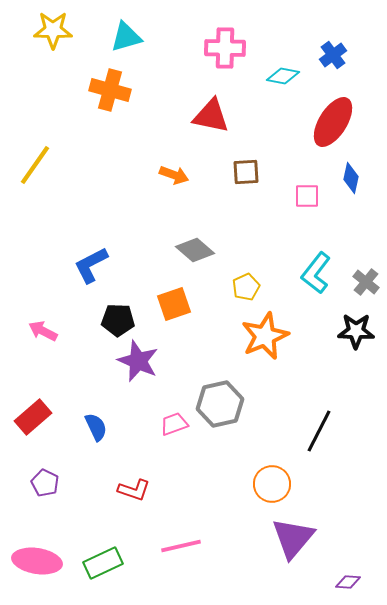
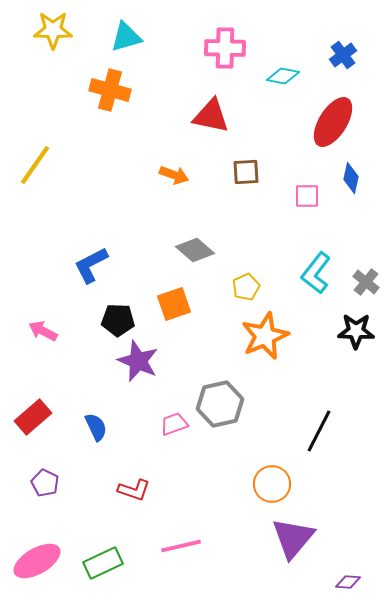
blue cross: moved 10 px right
pink ellipse: rotated 39 degrees counterclockwise
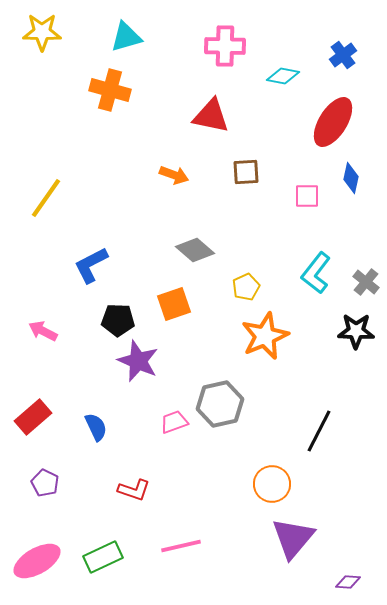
yellow star: moved 11 px left, 2 px down
pink cross: moved 2 px up
yellow line: moved 11 px right, 33 px down
pink trapezoid: moved 2 px up
green rectangle: moved 6 px up
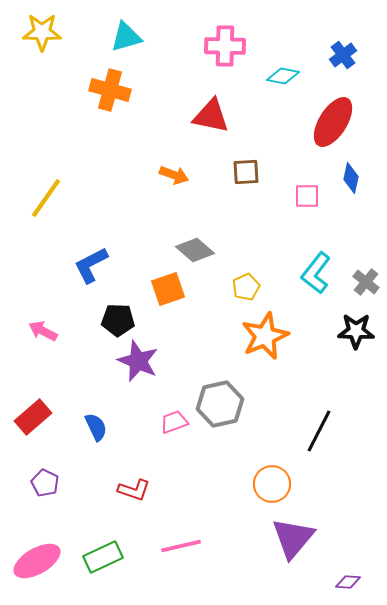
orange square: moved 6 px left, 15 px up
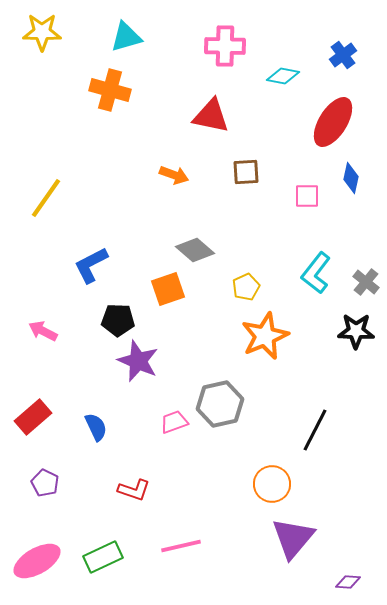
black line: moved 4 px left, 1 px up
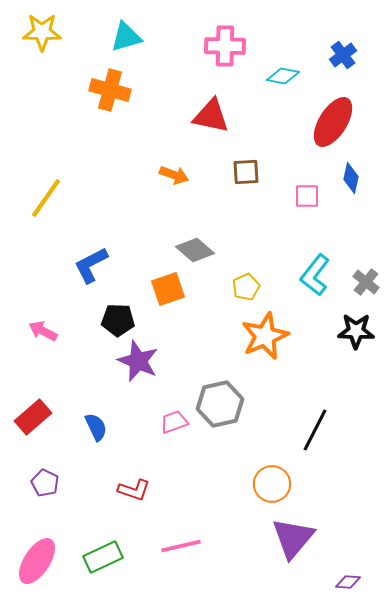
cyan L-shape: moved 1 px left, 2 px down
pink ellipse: rotated 27 degrees counterclockwise
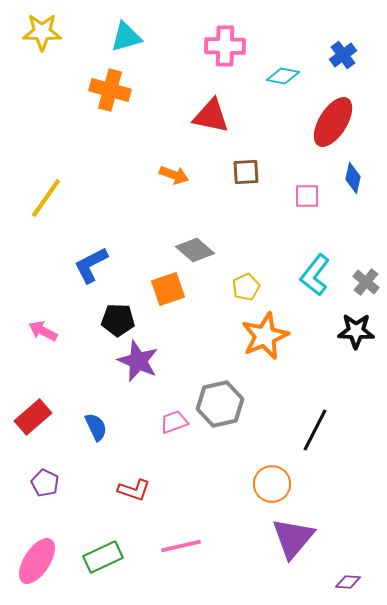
blue diamond: moved 2 px right
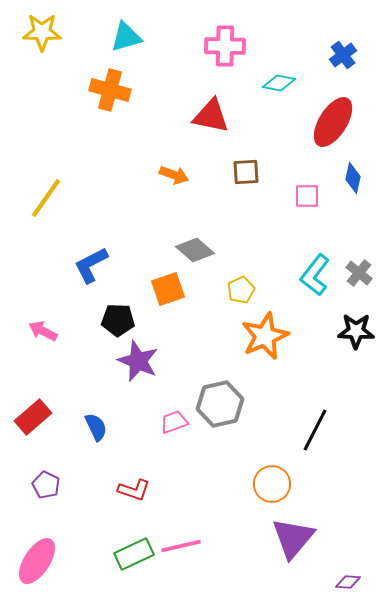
cyan diamond: moved 4 px left, 7 px down
gray cross: moved 7 px left, 9 px up
yellow pentagon: moved 5 px left, 3 px down
purple pentagon: moved 1 px right, 2 px down
green rectangle: moved 31 px right, 3 px up
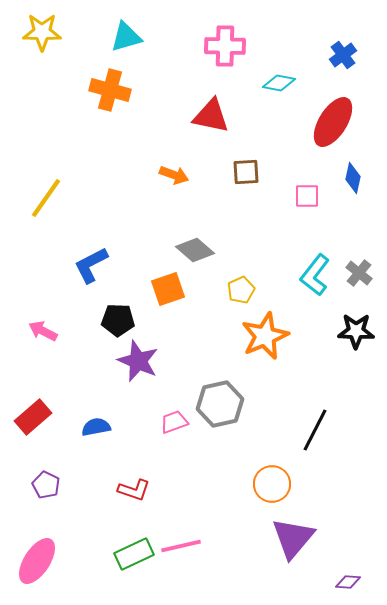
blue semicircle: rotated 76 degrees counterclockwise
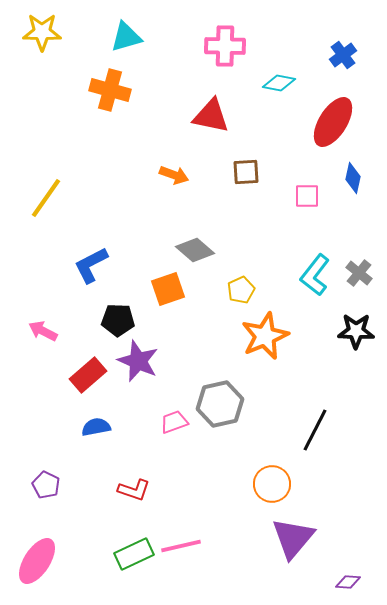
red rectangle: moved 55 px right, 42 px up
